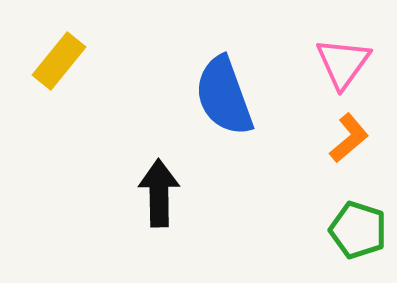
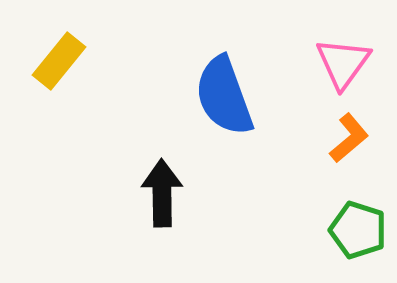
black arrow: moved 3 px right
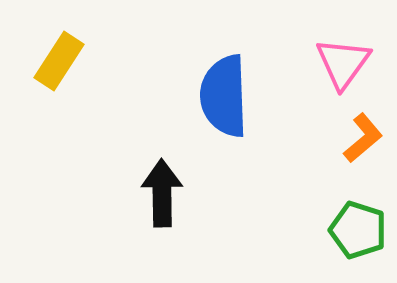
yellow rectangle: rotated 6 degrees counterclockwise
blue semicircle: rotated 18 degrees clockwise
orange L-shape: moved 14 px right
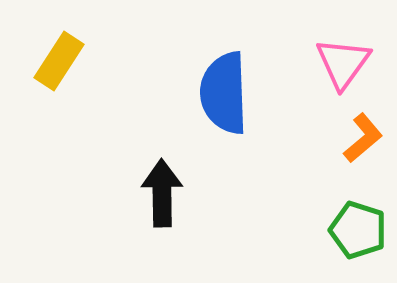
blue semicircle: moved 3 px up
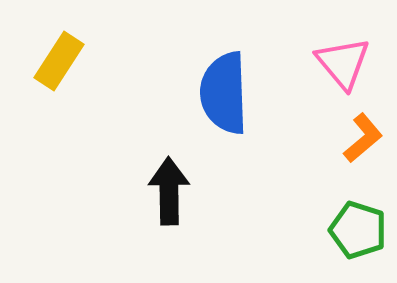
pink triangle: rotated 16 degrees counterclockwise
black arrow: moved 7 px right, 2 px up
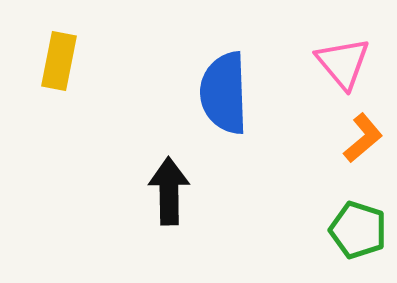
yellow rectangle: rotated 22 degrees counterclockwise
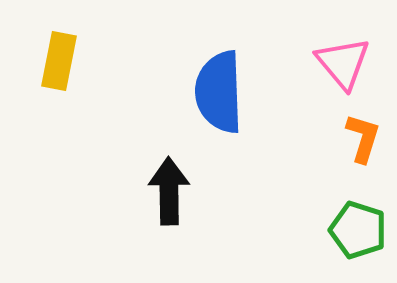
blue semicircle: moved 5 px left, 1 px up
orange L-shape: rotated 33 degrees counterclockwise
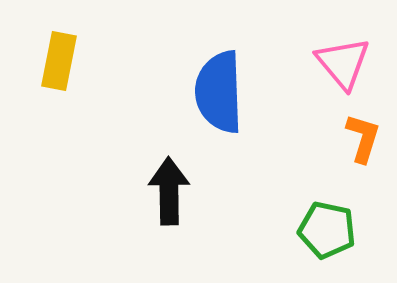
green pentagon: moved 31 px left; rotated 6 degrees counterclockwise
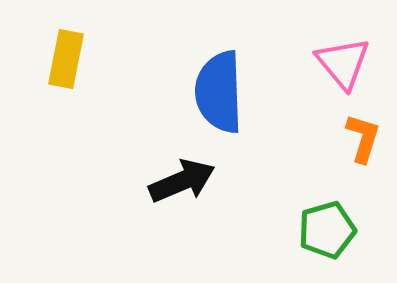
yellow rectangle: moved 7 px right, 2 px up
black arrow: moved 13 px right, 10 px up; rotated 68 degrees clockwise
green pentagon: rotated 28 degrees counterclockwise
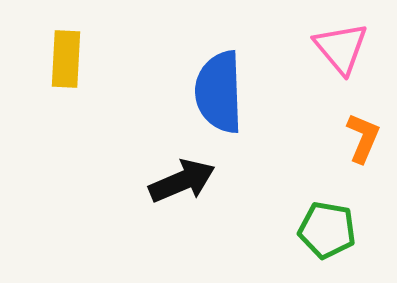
yellow rectangle: rotated 8 degrees counterclockwise
pink triangle: moved 2 px left, 15 px up
orange L-shape: rotated 6 degrees clockwise
green pentagon: rotated 26 degrees clockwise
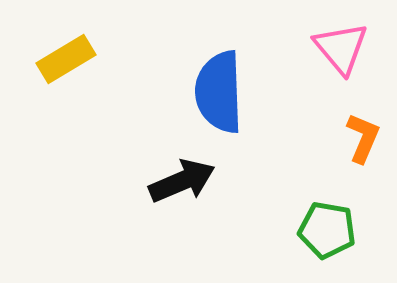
yellow rectangle: rotated 56 degrees clockwise
